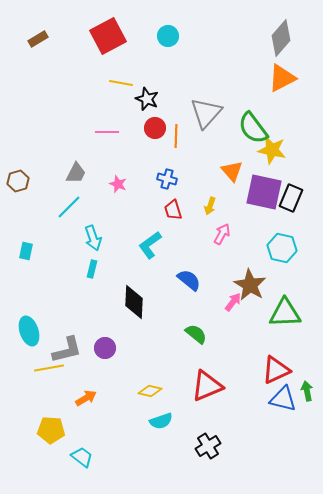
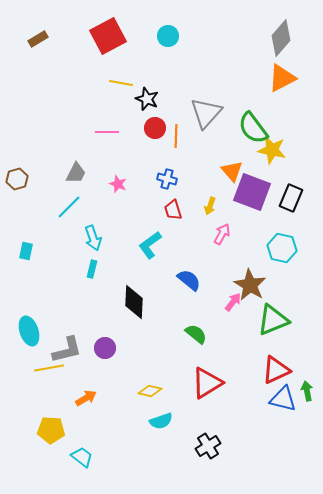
brown hexagon at (18, 181): moved 1 px left, 2 px up
purple square at (264, 192): moved 12 px left; rotated 9 degrees clockwise
green triangle at (285, 313): moved 12 px left, 7 px down; rotated 20 degrees counterclockwise
red triangle at (207, 386): moved 3 px up; rotated 8 degrees counterclockwise
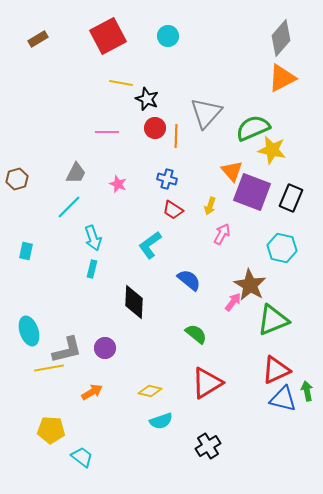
green semicircle at (253, 128): rotated 104 degrees clockwise
red trapezoid at (173, 210): rotated 40 degrees counterclockwise
orange arrow at (86, 398): moved 6 px right, 6 px up
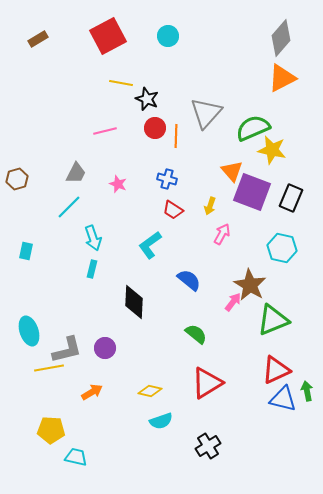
pink line at (107, 132): moved 2 px left, 1 px up; rotated 15 degrees counterclockwise
cyan trapezoid at (82, 457): moved 6 px left; rotated 25 degrees counterclockwise
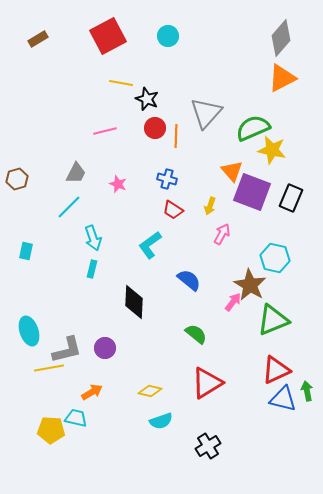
cyan hexagon at (282, 248): moved 7 px left, 10 px down
cyan trapezoid at (76, 457): moved 39 px up
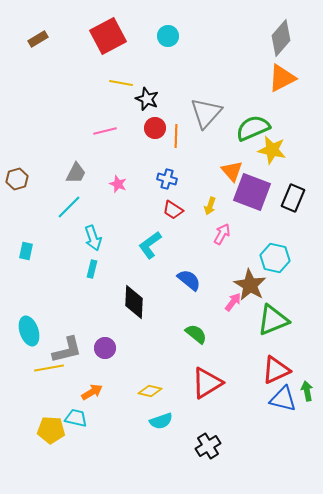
black rectangle at (291, 198): moved 2 px right
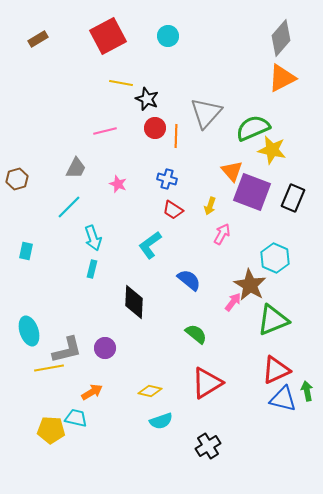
gray trapezoid at (76, 173): moved 5 px up
cyan hexagon at (275, 258): rotated 12 degrees clockwise
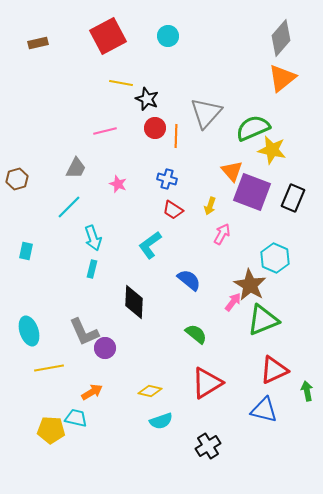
brown rectangle at (38, 39): moved 4 px down; rotated 18 degrees clockwise
orange triangle at (282, 78): rotated 12 degrees counterclockwise
green triangle at (273, 320): moved 10 px left
gray L-shape at (67, 350): moved 17 px right, 18 px up; rotated 80 degrees clockwise
red triangle at (276, 370): moved 2 px left
blue triangle at (283, 399): moved 19 px left, 11 px down
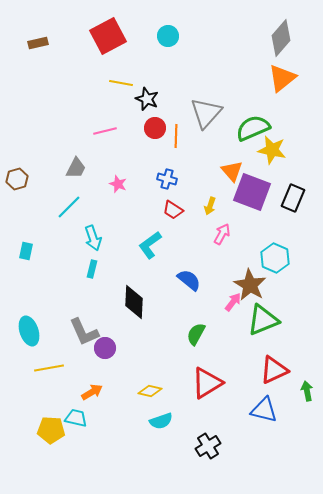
green semicircle at (196, 334): rotated 100 degrees counterclockwise
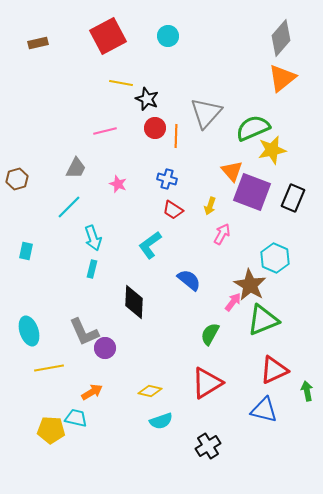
yellow star at (272, 150): rotated 24 degrees counterclockwise
green semicircle at (196, 334): moved 14 px right
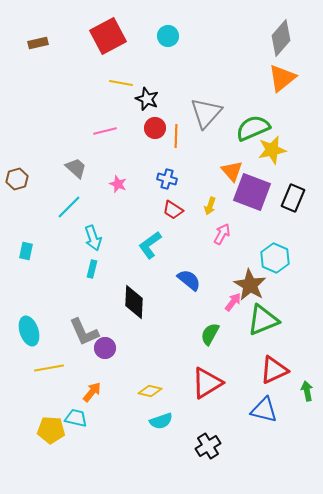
gray trapezoid at (76, 168): rotated 75 degrees counterclockwise
orange arrow at (92, 392): rotated 20 degrees counterclockwise
